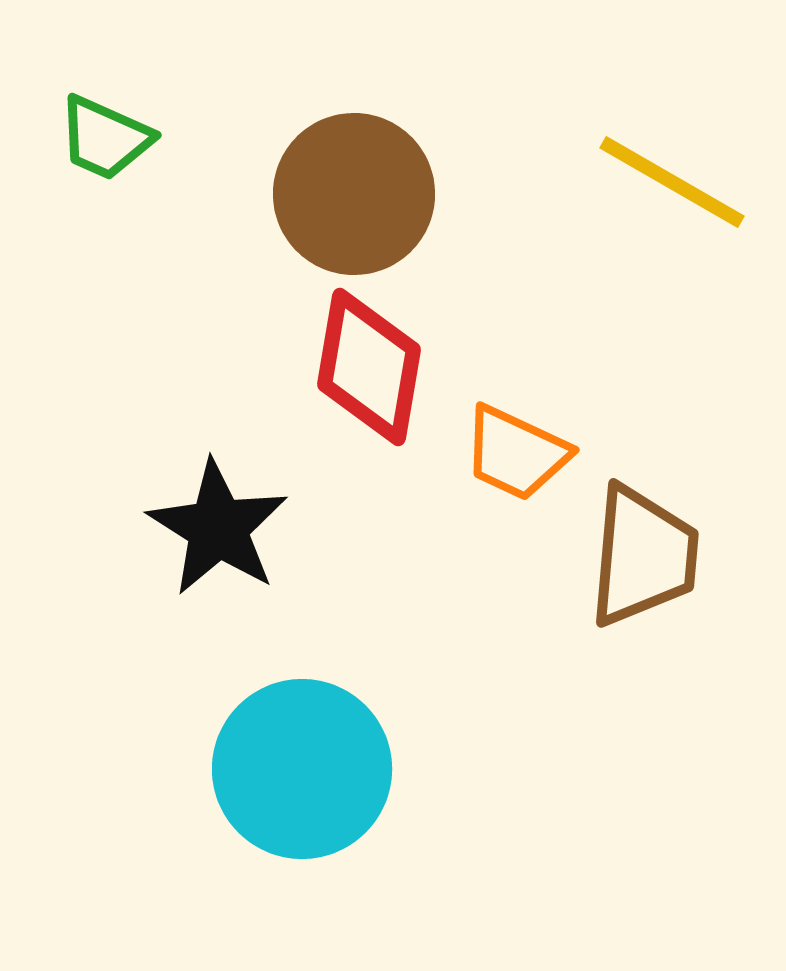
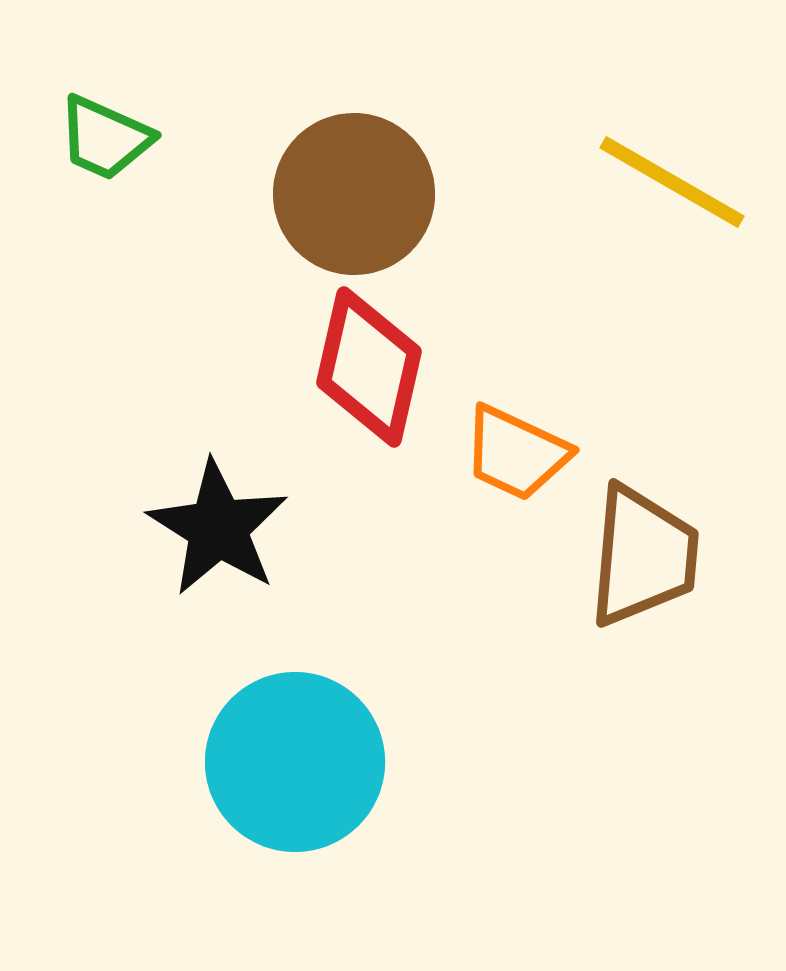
red diamond: rotated 3 degrees clockwise
cyan circle: moved 7 px left, 7 px up
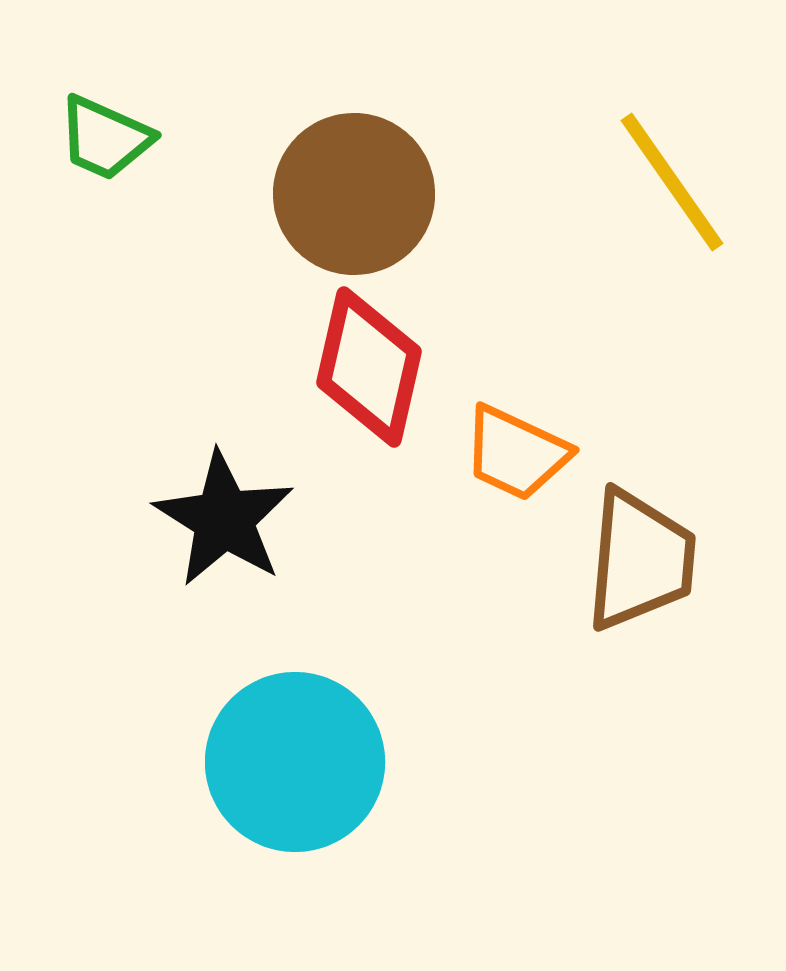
yellow line: rotated 25 degrees clockwise
black star: moved 6 px right, 9 px up
brown trapezoid: moved 3 px left, 4 px down
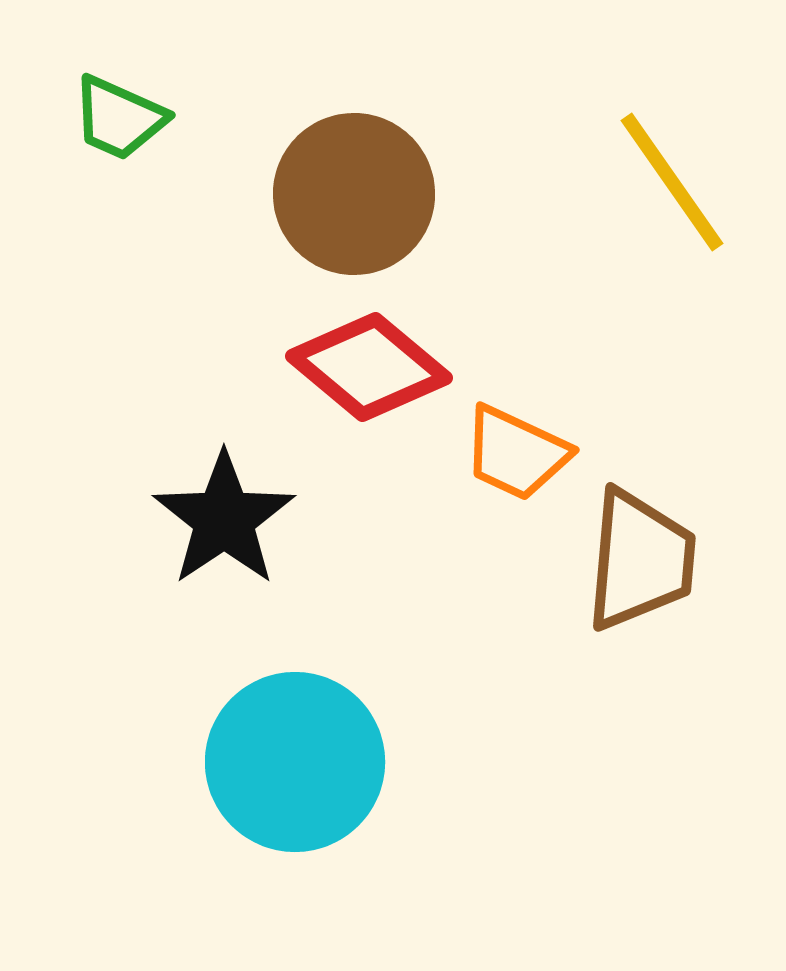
green trapezoid: moved 14 px right, 20 px up
red diamond: rotated 63 degrees counterclockwise
black star: rotated 6 degrees clockwise
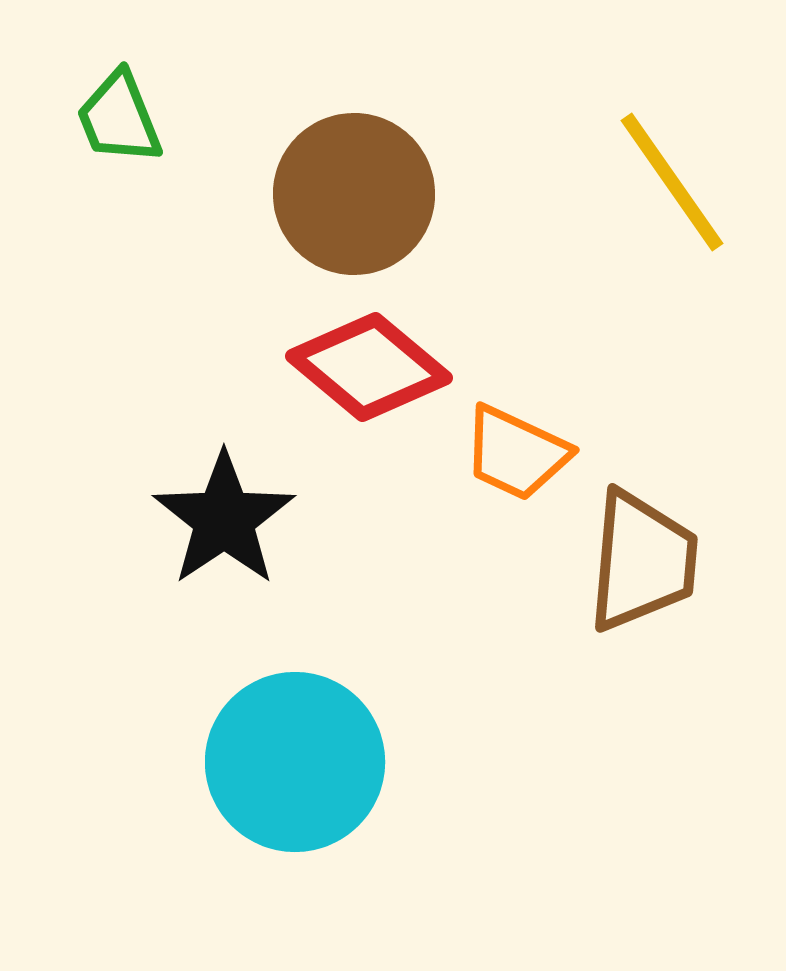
green trapezoid: rotated 44 degrees clockwise
brown trapezoid: moved 2 px right, 1 px down
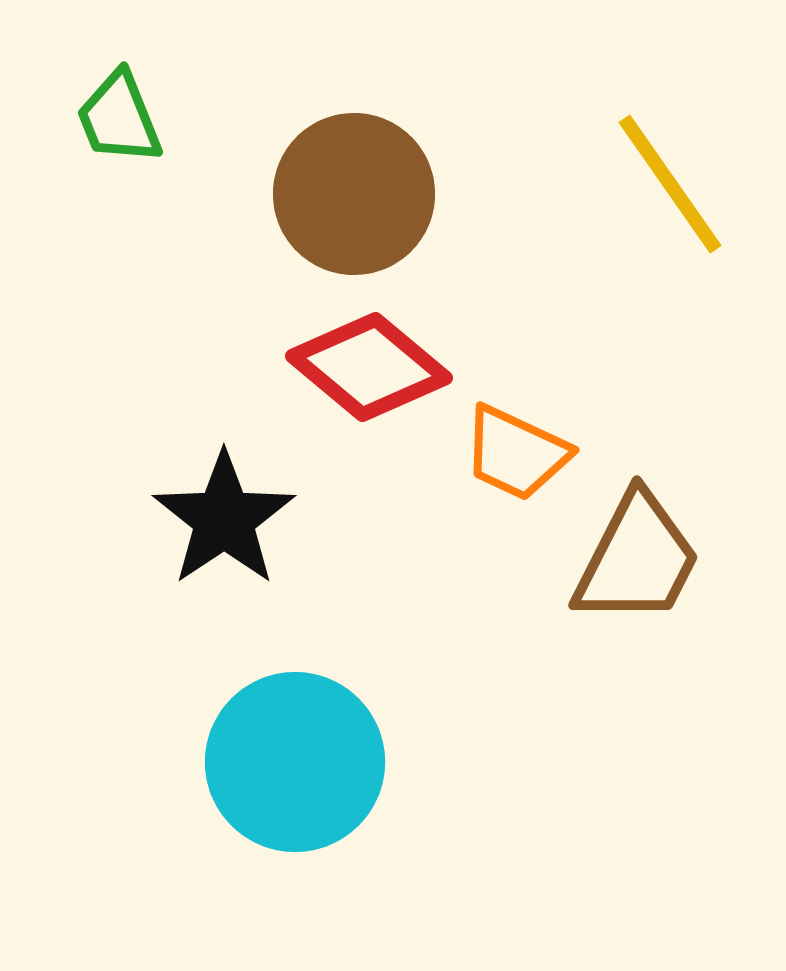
yellow line: moved 2 px left, 2 px down
brown trapezoid: moved 5 px left, 2 px up; rotated 22 degrees clockwise
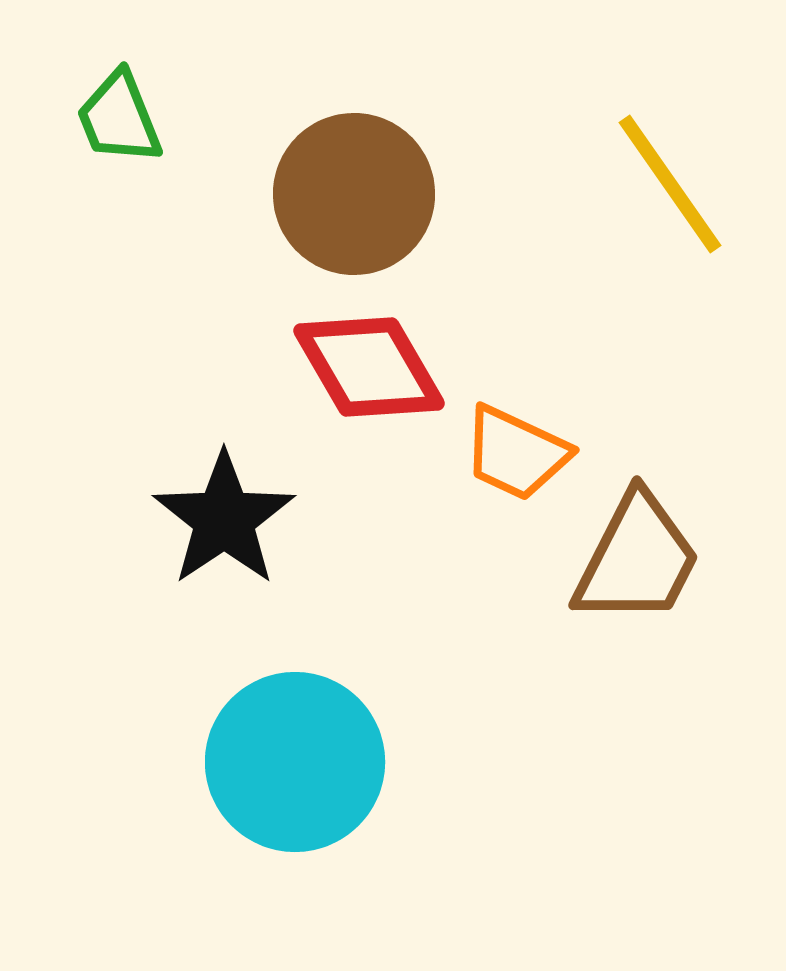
red diamond: rotated 20 degrees clockwise
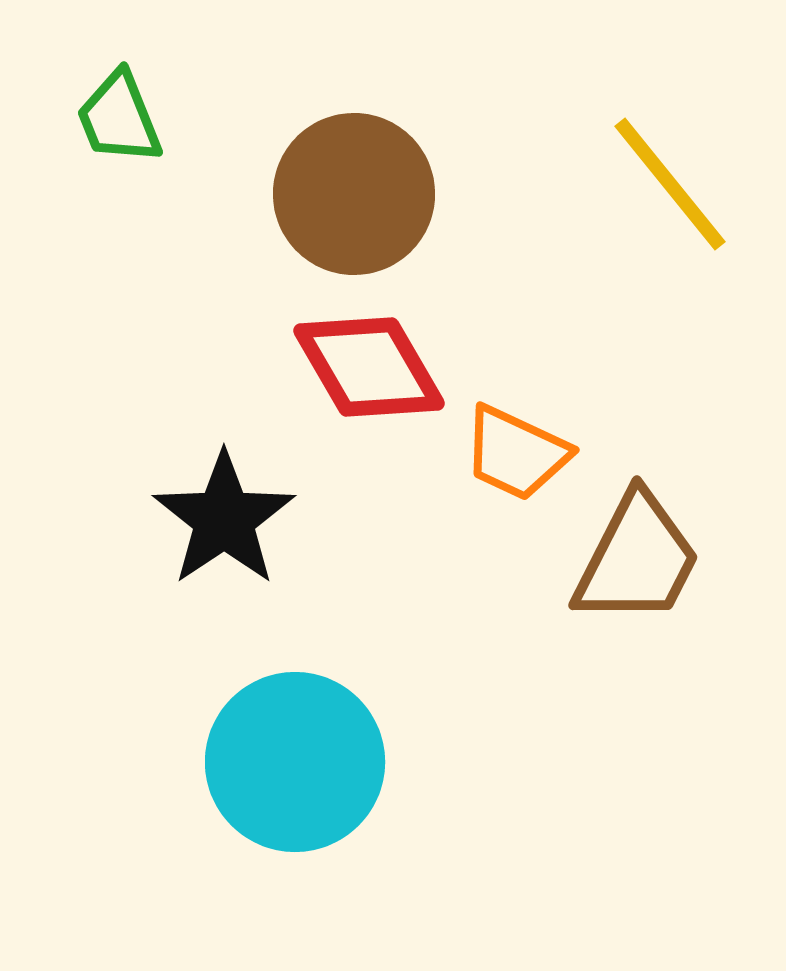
yellow line: rotated 4 degrees counterclockwise
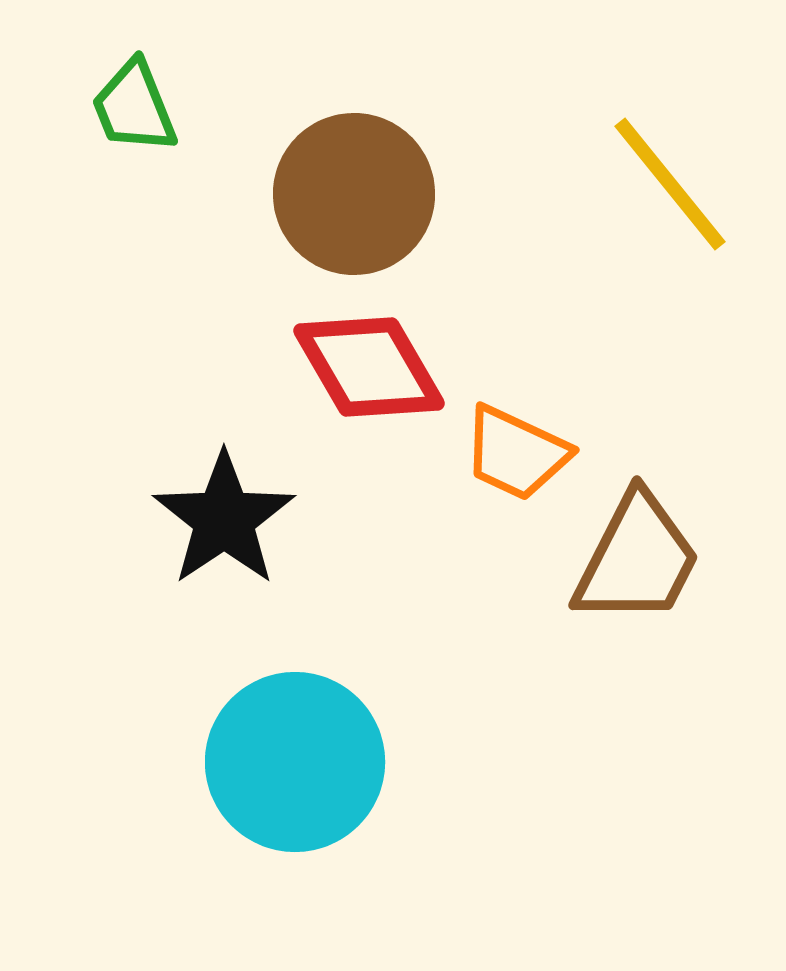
green trapezoid: moved 15 px right, 11 px up
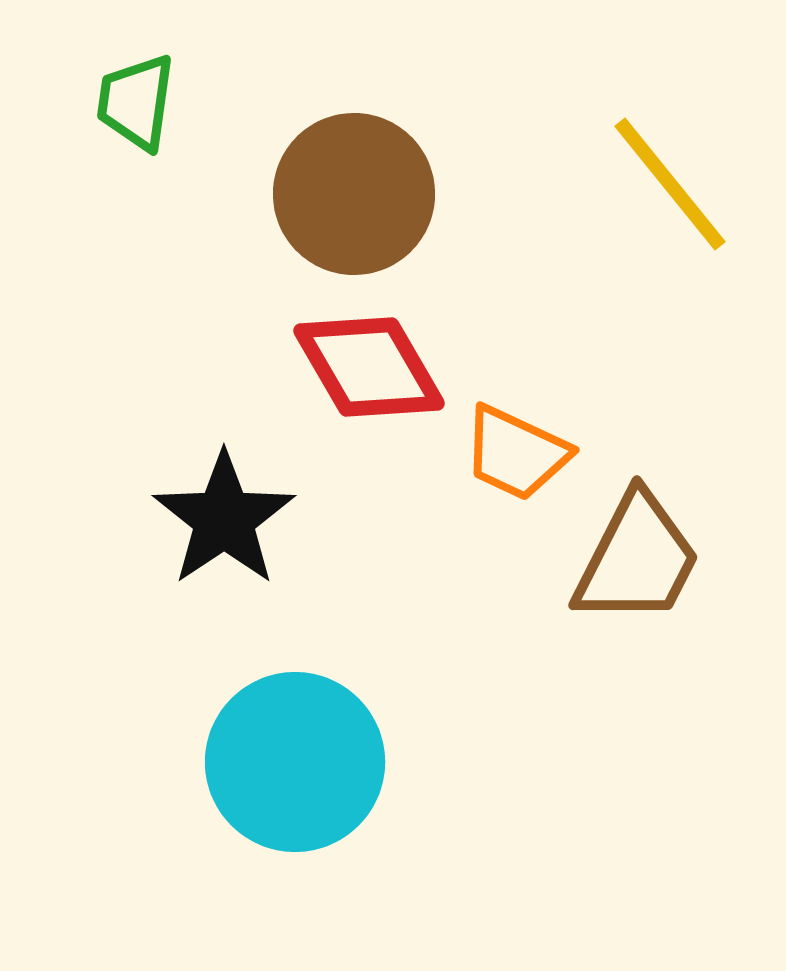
green trapezoid: moved 2 px right, 5 px up; rotated 30 degrees clockwise
